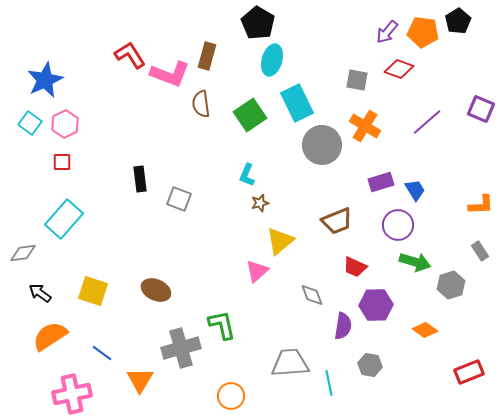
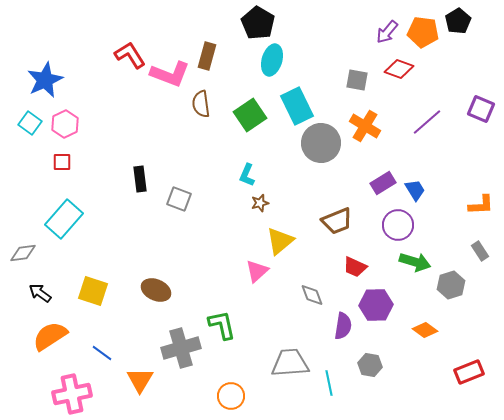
cyan rectangle at (297, 103): moved 3 px down
gray circle at (322, 145): moved 1 px left, 2 px up
purple rectangle at (381, 182): moved 2 px right, 1 px down; rotated 15 degrees counterclockwise
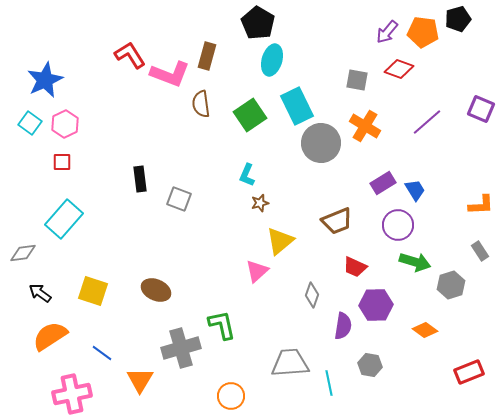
black pentagon at (458, 21): moved 2 px up; rotated 15 degrees clockwise
gray diamond at (312, 295): rotated 40 degrees clockwise
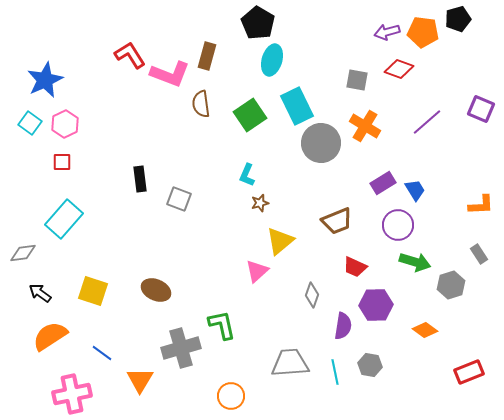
purple arrow at (387, 32): rotated 35 degrees clockwise
gray rectangle at (480, 251): moved 1 px left, 3 px down
cyan line at (329, 383): moved 6 px right, 11 px up
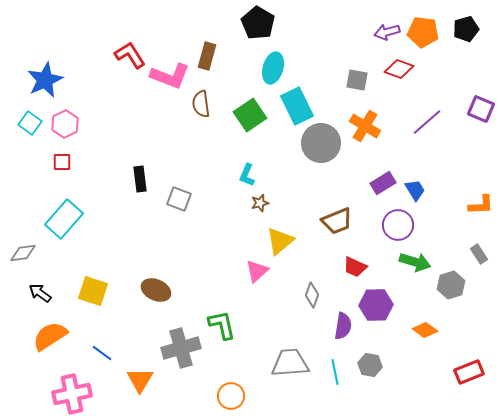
black pentagon at (458, 19): moved 8 px right, 10 px down
cyan ellipse at (272, 60): moved 1 px right, 8 px down
pink L-shape at (170, 74): moved 2 px down
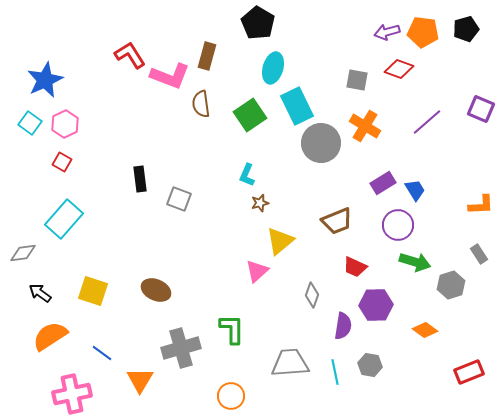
red square at (62, 162): rotated 30 degrees clockwise
green L-shape at (222, 325): moved 10 px right, 4 px down; rotated 12 degrees clockwise
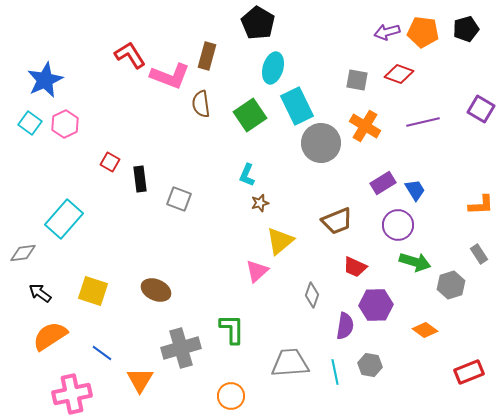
red diamond at (399, 69): moved 5 px down
purple square at (481, 109): rotated 8 degrees clockwise
purple line at (427, 122): moved 4 px left; rotated 28 degrees clockwise
red square at (62, 162): moved 48 px right
purple semicircle at (343, 326): moved 2 px right
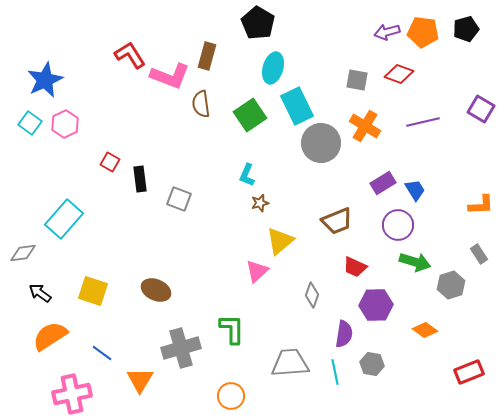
purple semicircle at (345, 326): moved 1 px left, 8 px down
gray hexagon at (370, 365): moved 2 px right, 1 px up
